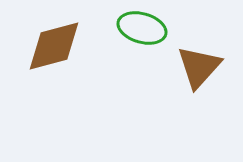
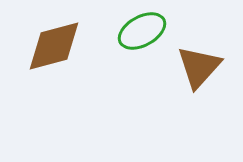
green ellipse: moved 3 px down; rotated 45 degrees counterclockwise
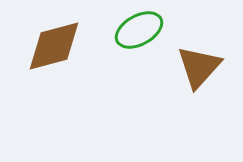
green ellipse: moved 3 px left, 1 px up
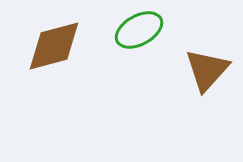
brown triangle: moved 8 px right, 3 px down
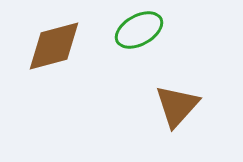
brown triangle: moved 30 px left, 36 px down
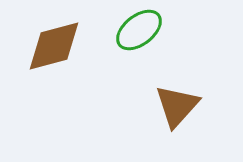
green ellipse: rotated 9 degrees counterclockwise
